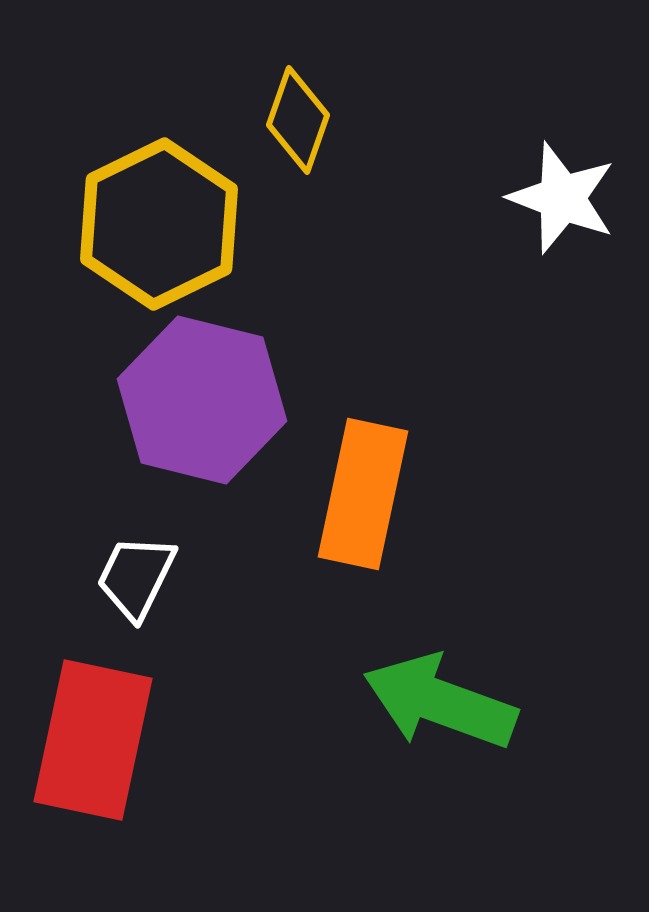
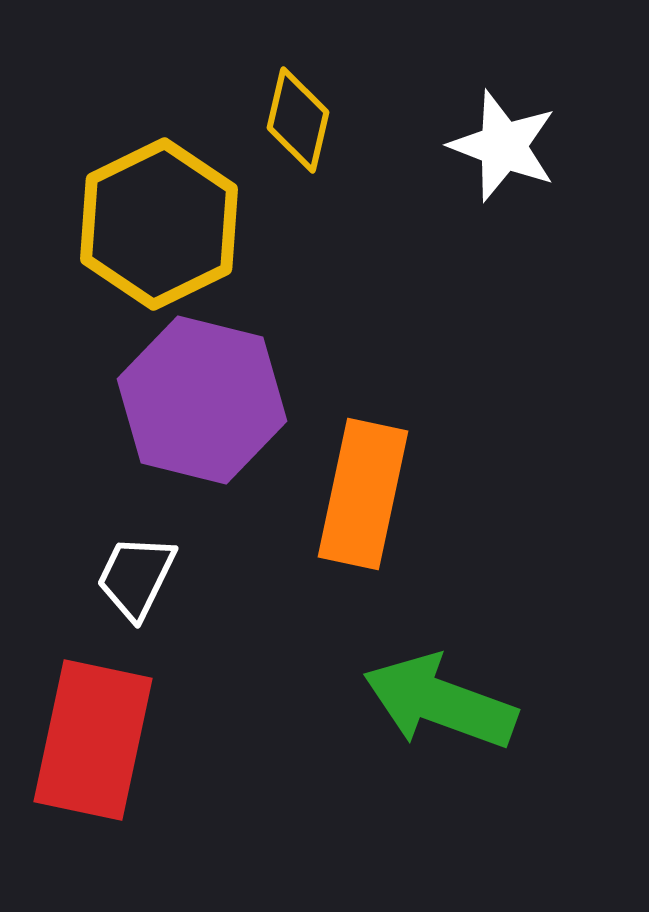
yellow diamond: rotated 6 degrees counterclockwise
white star: moved 59 px left, 52 px up
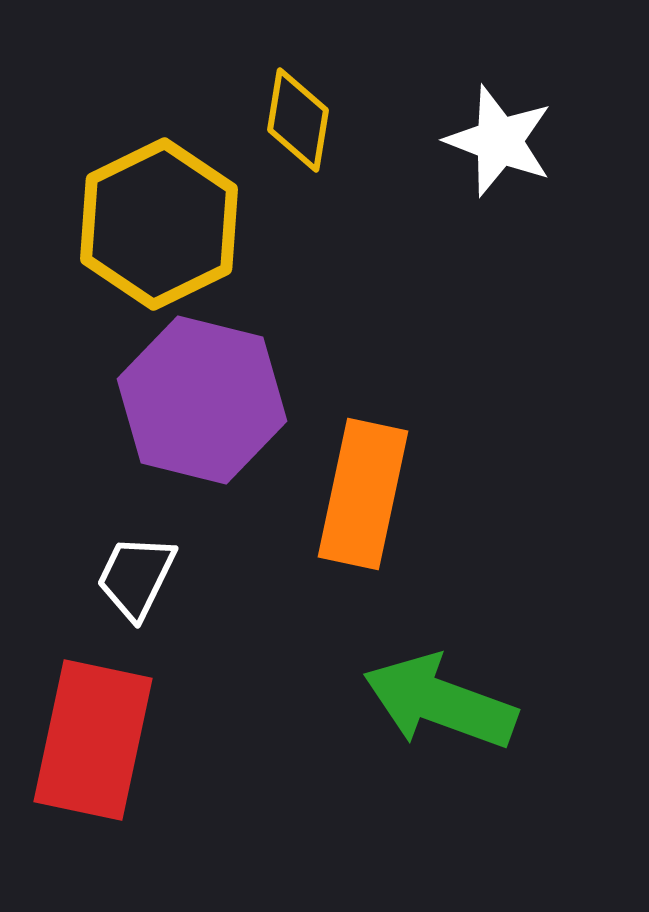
yellow diamond: rotated 4 degrees counterclockwise
white star: moved 4 px left, 5 px up
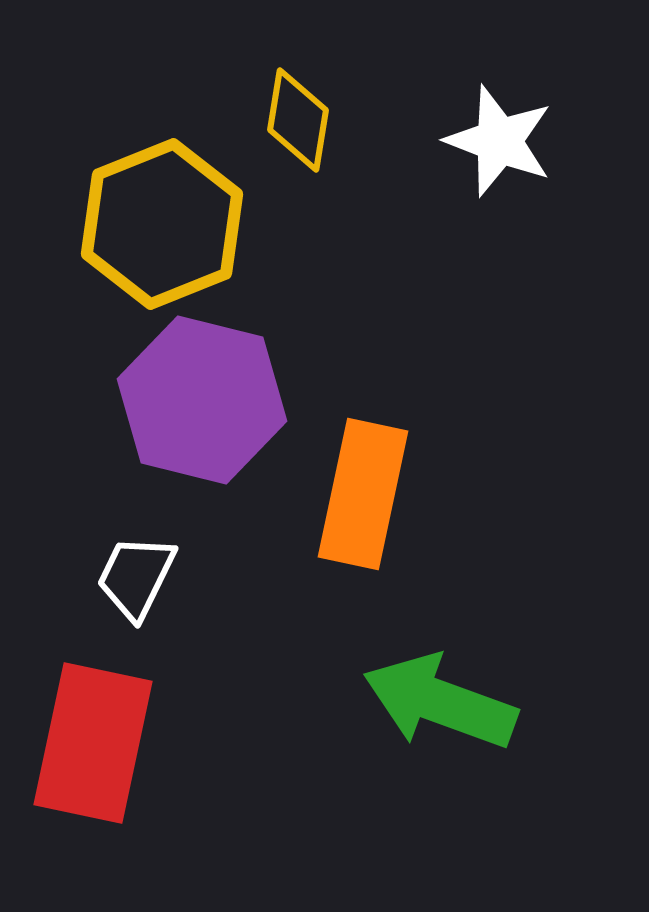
yellow hexagon: moved 3 px right; rotated 4 degrees clockwise
red rectangle: moved 3 px down
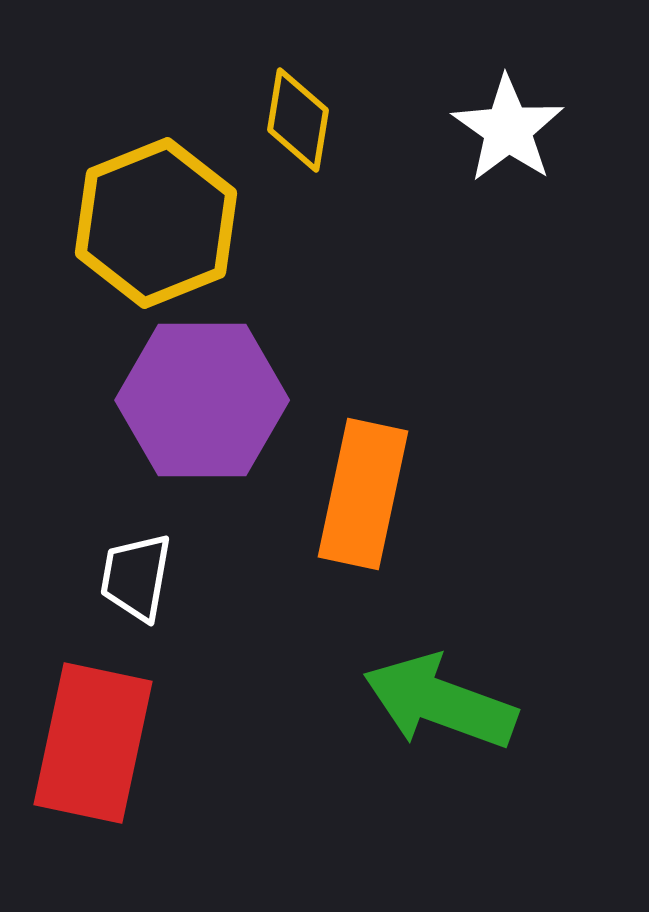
white star: moved 9 px right, 12 px up; rotated 14 degrees clockwise
yellow hexagon: moved 6 px left, 1 px up
purple hexagon: rotated 14 degrees counterclockwise
white trapezoid: rotated 16 degrees counterclockwise
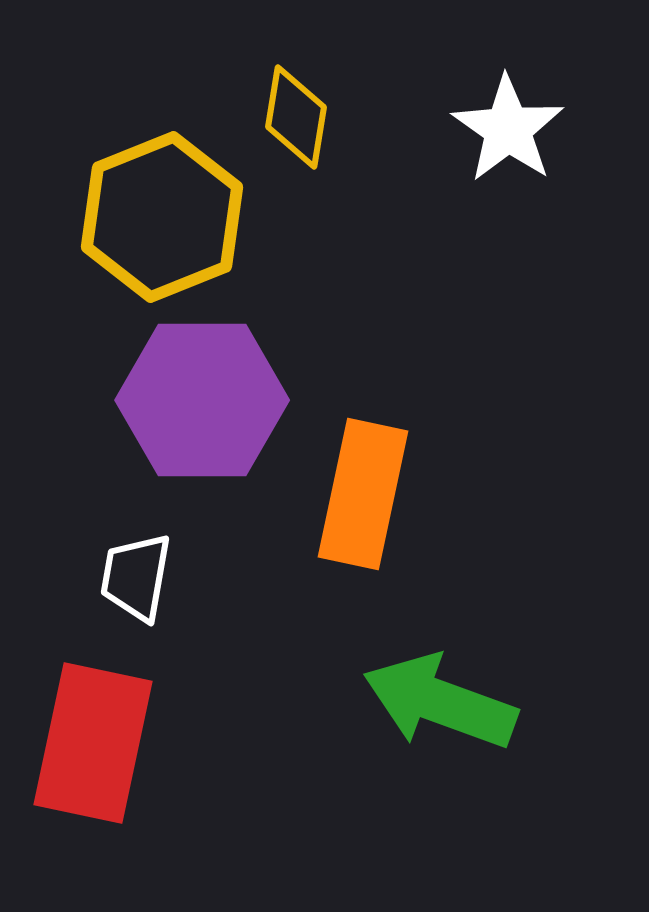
yellow diamond: moved 2 px left, 3 px up
yellow hexagon: moved 6 px right, 6 px up
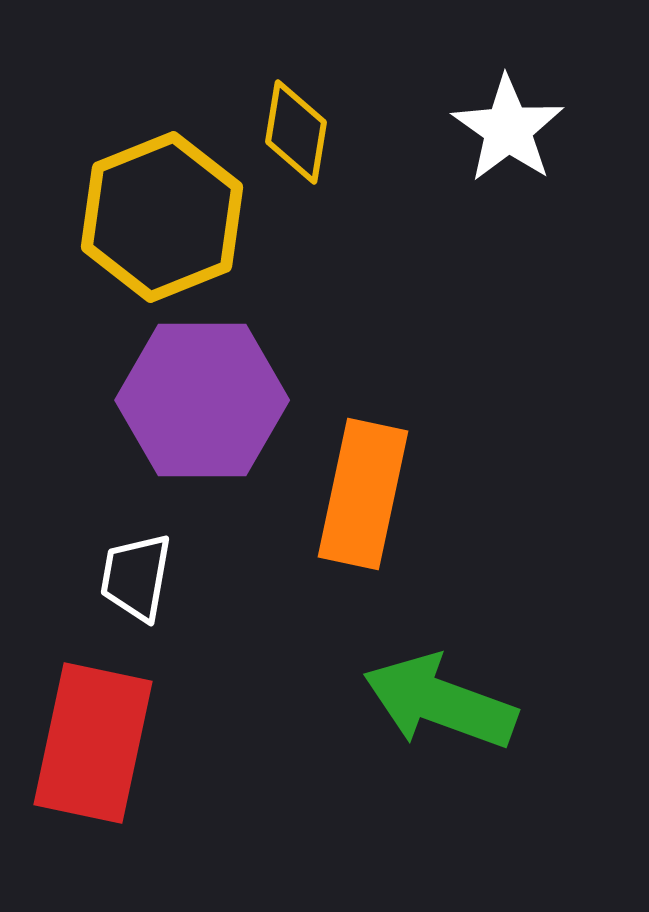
yellow diamond: moved 15 px down
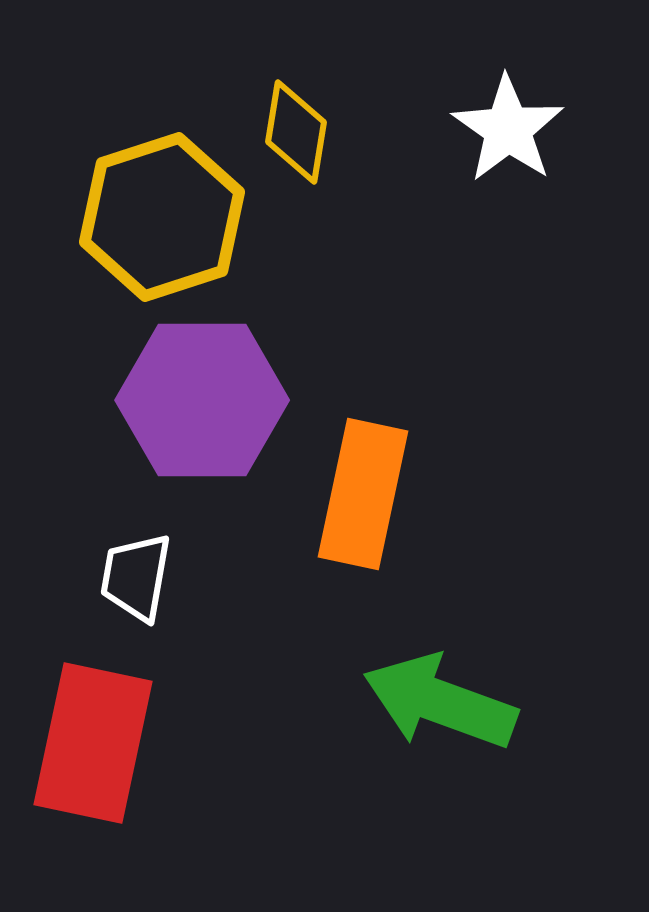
yellow hexagon: rotated 4 degrees clockwise
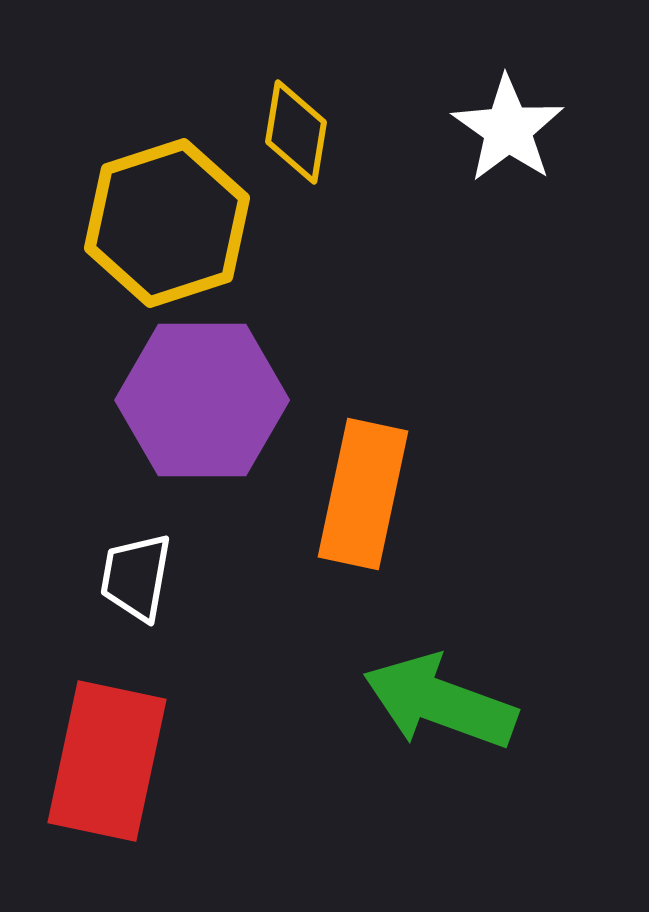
yellow hexagon: moved 5 px right, 6 px down
red rectangle: moved 14 px right, 18 px down
